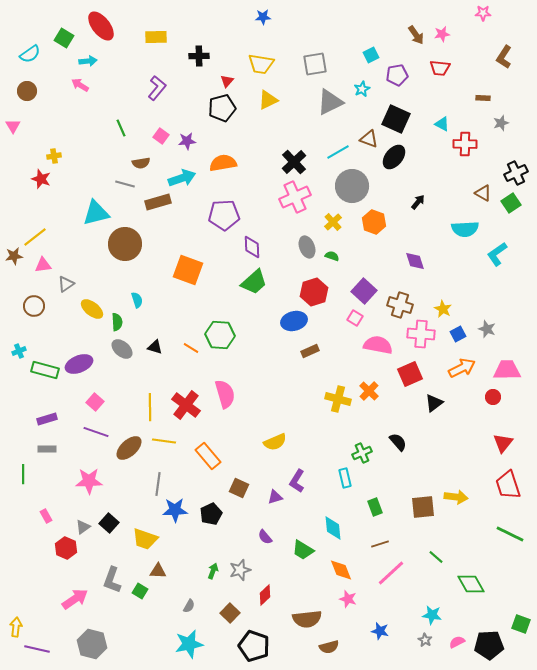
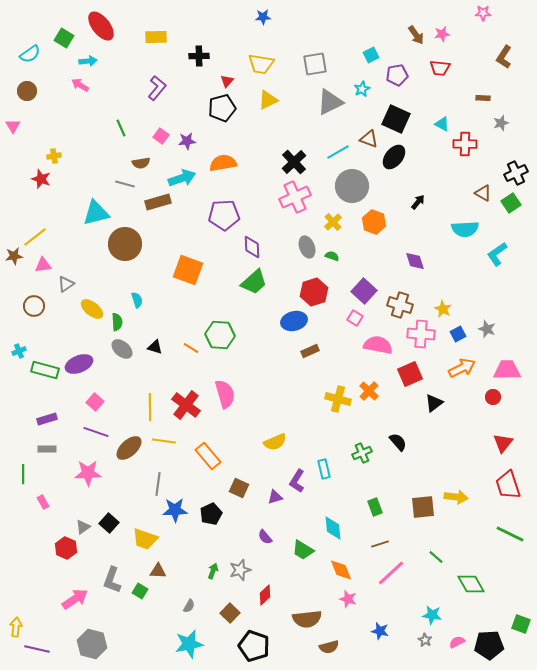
cyan rectangle at (345, 478): moved 21 px left, 9 px up
pink star at (89, 481): moved 1 px left, 8 px up
pink rectangle at (46, 516): moved 3 px left, 14 px up
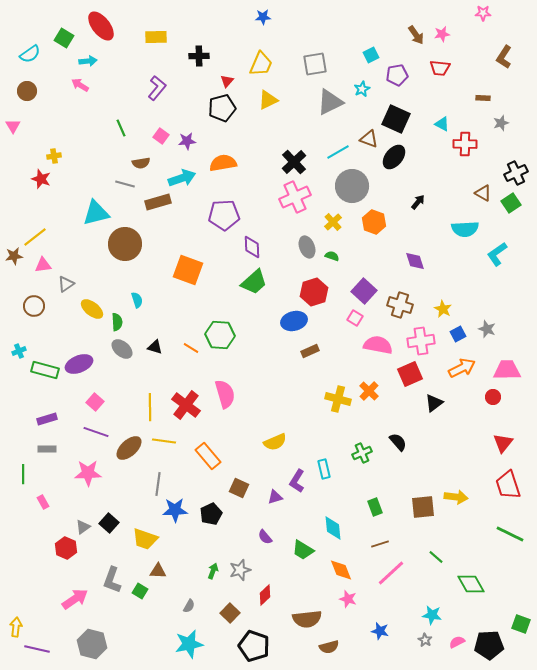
yellow trapezoid at (261, 64): rotated 76 degrees counterclockwise
pink cross at (421, 334): moved 7 px down; rotated 12 degrees counterclockwise
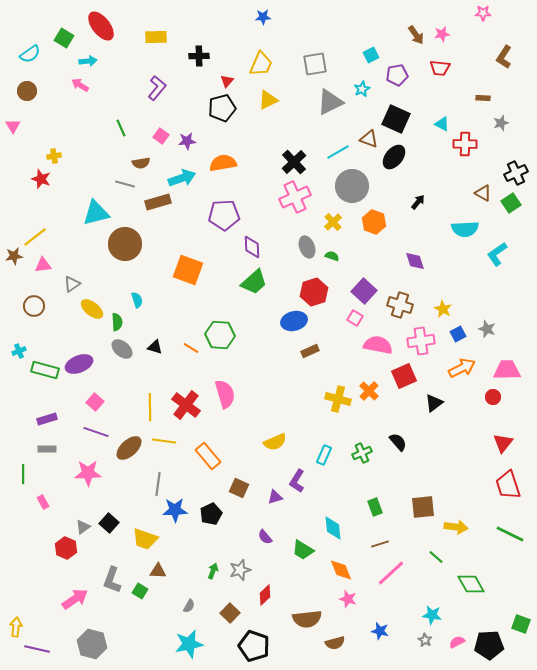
gray triangle at (66, 284): moved 6 px right
red square at (410, 374): moved 6 px left, 2 px down
cyan rectangle at (324, 469): moved 14 px up; rotated 36 degrees clockwise
yellow arrow at (456, 497): moved 30 px down
brown semicircle at (329, 647): moved 6 px right, 4 px up
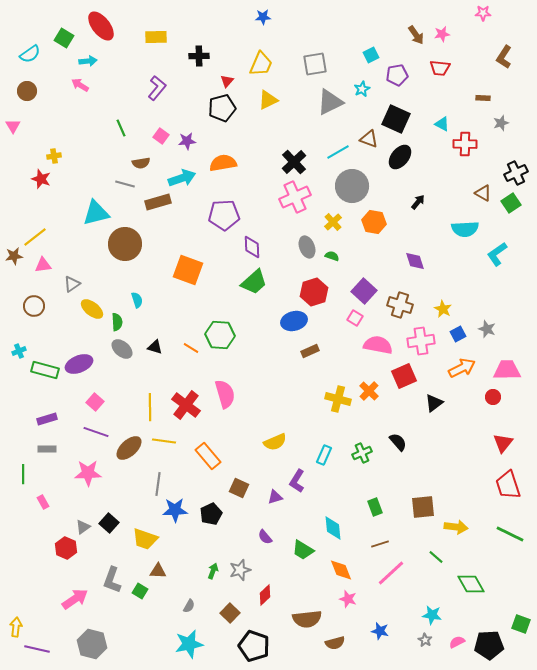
black ellipse at (394, 157): moved 6 px right
orange hexagon at (374, 222): rotated 10 degrees counterclockwise
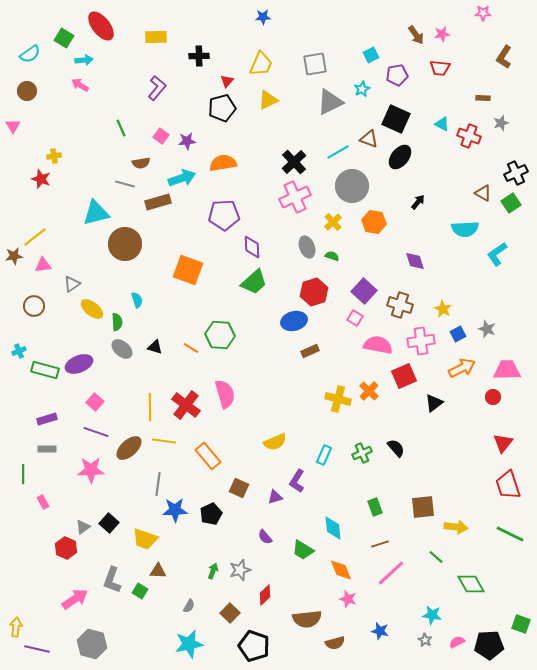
cyan arrow at (88, 61): moved 4 px left, 1 px up
red cross at (465, 144): moved 4 px right, 8 px up; rotated 20 degrees clockwise
black semicircle at (398, 442): moved 2 px left, 6 px down
pink star at (88, 473): moved 3 px right, 3 px up
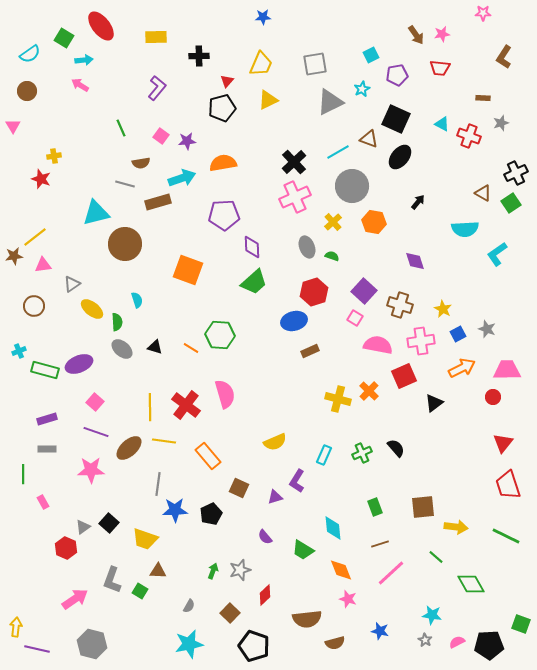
green line at (510, 534): moved 4 px left, 2 px down
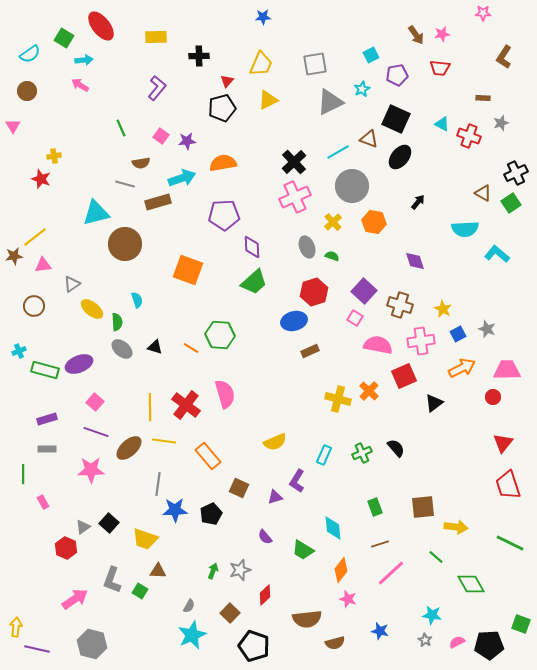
cyan L-shape at (497, 254): rotated 75 degrees clockwise
green line at (506, 536): moved 4 px right, 7 px down
orange diamond at (341, 570): rotated 60 degrees clockwise
cyan star at (189, 644): moved 3 px right, 9 px up; rotated 12 degrees counterclockwise
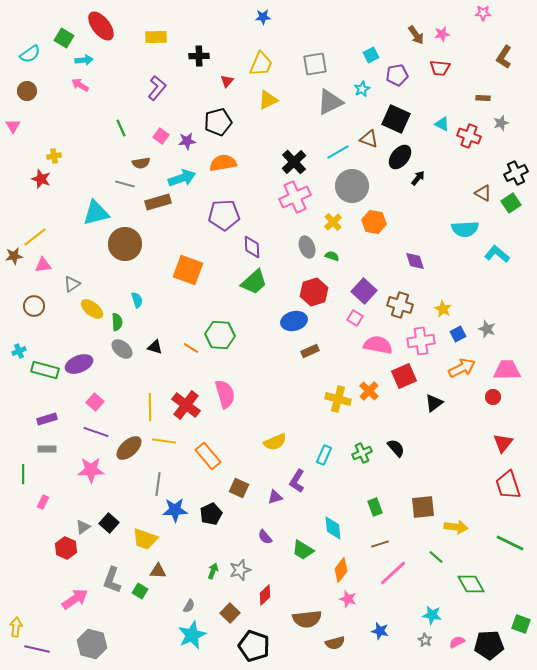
black pentagon at (222, 108): moved 4 px left, 14 px down
black arrow at (418, 202): moved 24 px up
pink rectangle at (43, 502): rotated 56 degrees clockwise
pink line at (391, 573): moved 2 px right
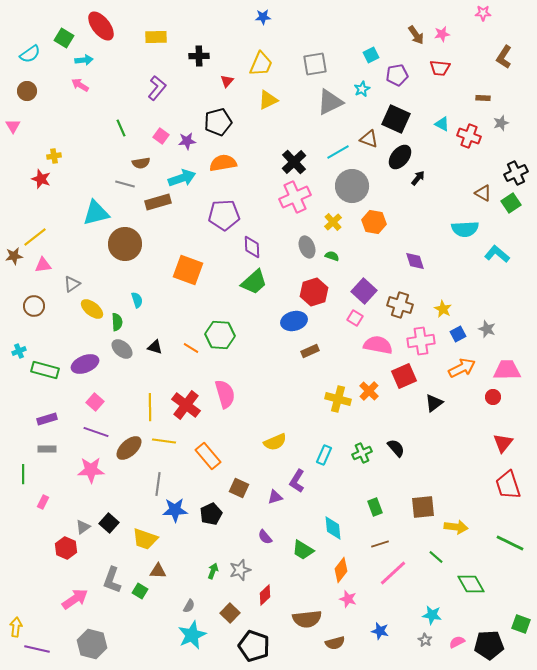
purple ellipse at (79, 364): moved 6 px right
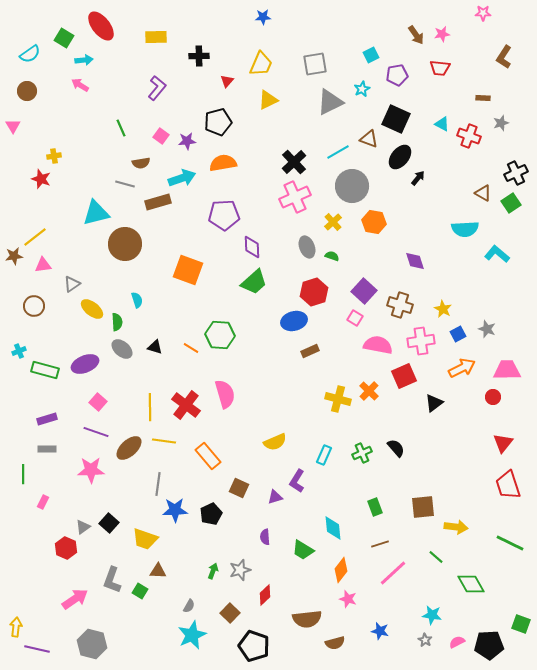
pink square at (95, 402): moved 3 px right
purple semicircle at (265, 537): rotated 35 degrees clockwise
